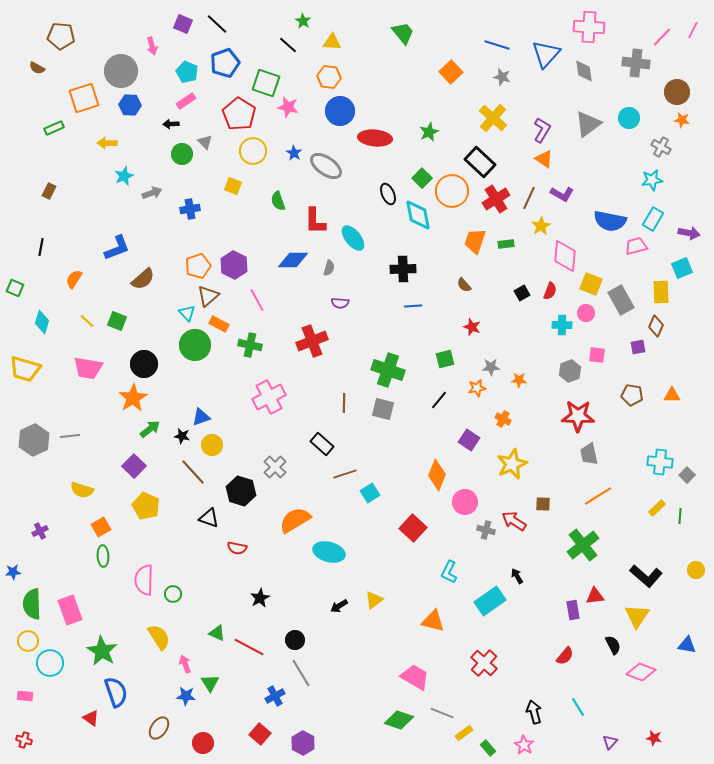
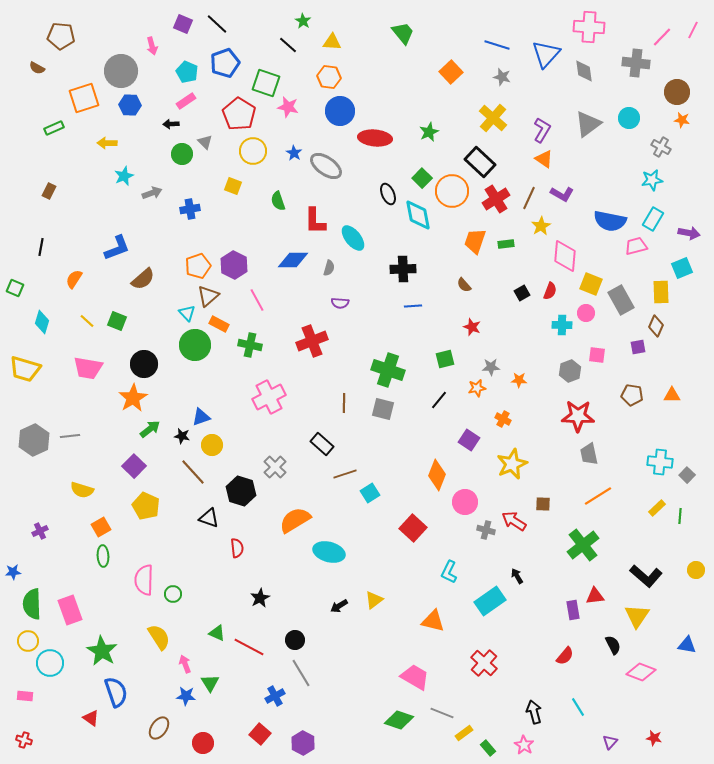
red semicircle at (237, 548): rotated 108 degrees counterclockwise
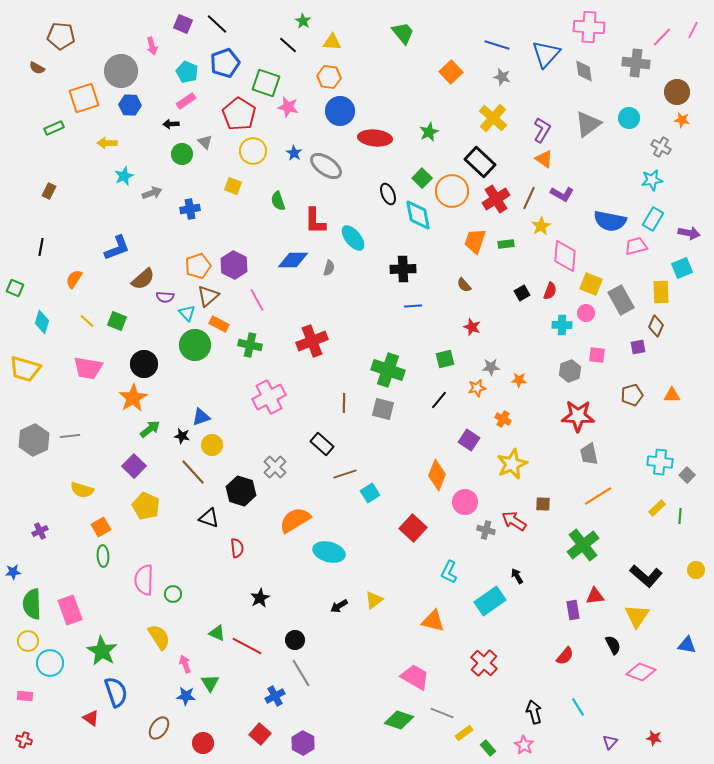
purple semicircle at (340, 303): moved 175 px left, 6 px up
brown pentagon at (632, 395): rotated 25 degrees counterclockwise
red line at (249, 647): moved 2 px left, 1 px up
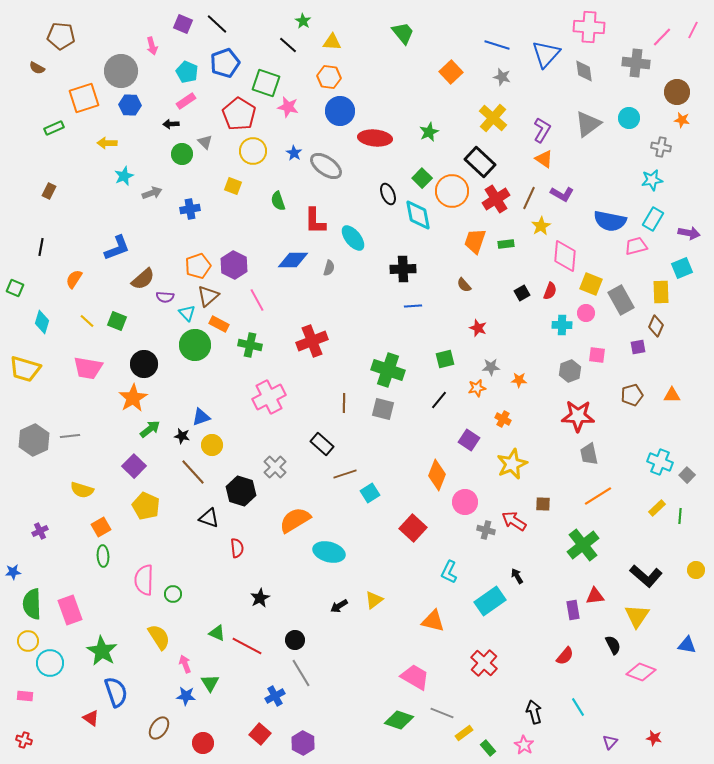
gray cross at (661, 147): rotated 18 degrees counterclockwise
red star at (472, 327): moved 6 px right, 1 px down
cyan cross at (660, 462): rotated 15 degrees clockwise
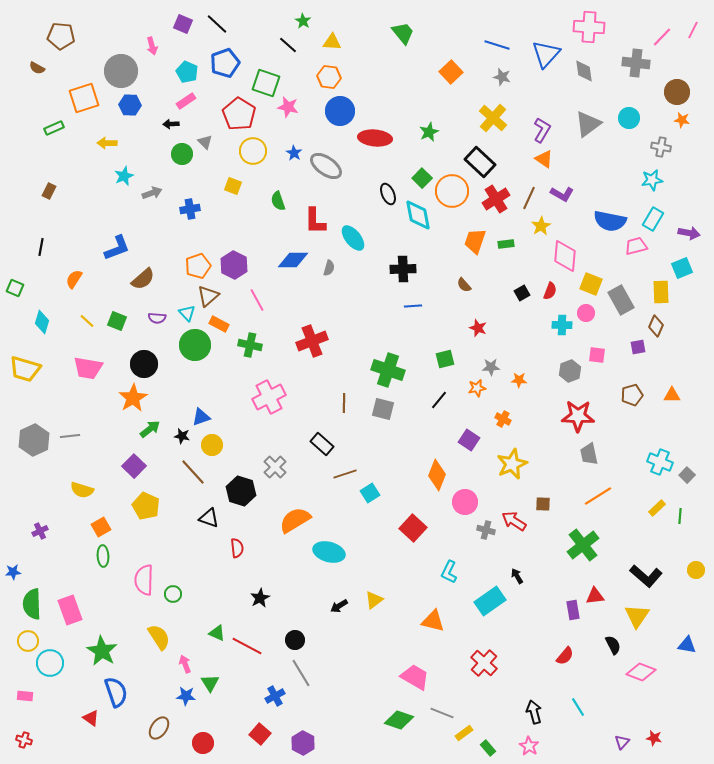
purple semicircle at (165, 297): moved 8 px left, 21 px down
purple triangle at (610, 742): moved 12 px right
pink star at (524, 745): moved 5 px right, 1 px down
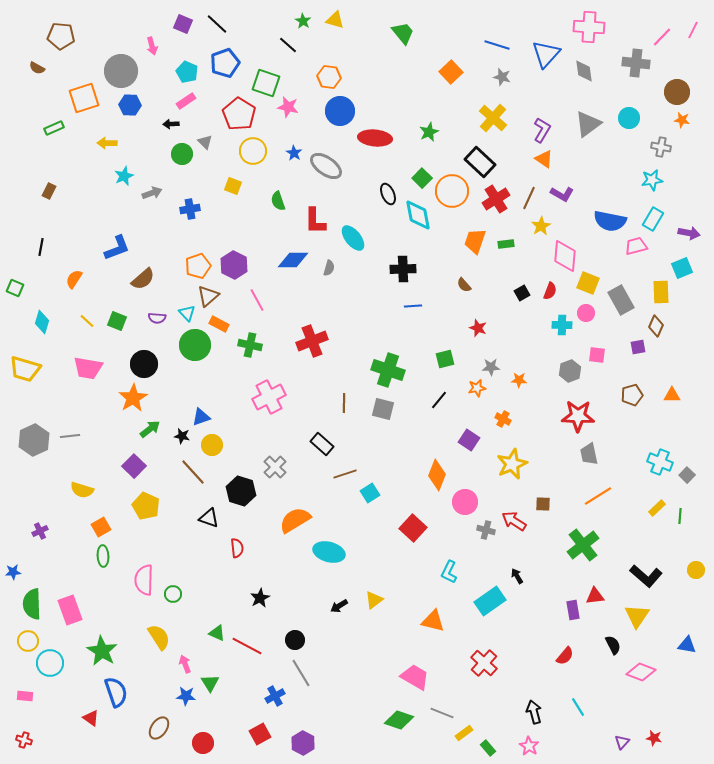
yellow triangle at (332, 42): moved 3 px right, 22 px up; rotated 12 degrees clockwise
yellow square at (591, 284): moved 3 px left, 1 px up
red square at (260, 734): rotated 20 degrees clockwise
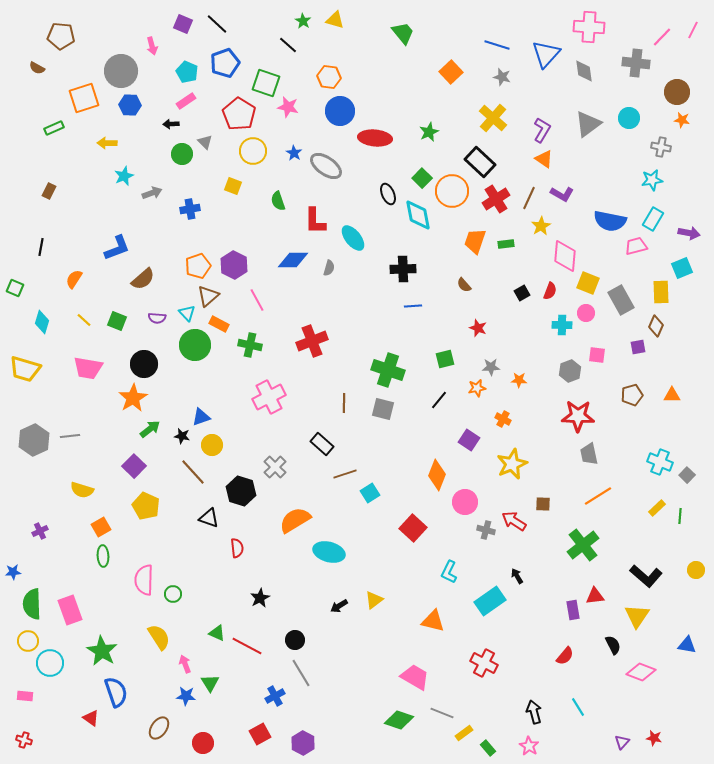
yellow line at (87, 321): moved 3 px left, 1 px up
red cross at (484, 663): rotated 16 degrees counterclockwise
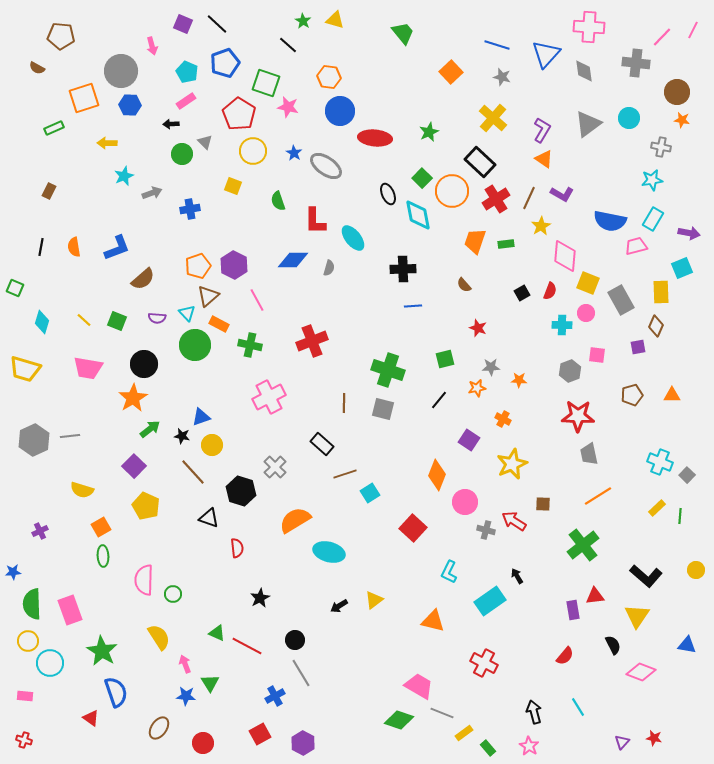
orange semicircle at (74, 279): moved 32 px up; rotated 42 degrees counterclockwise
pink trapezoid at (415, 677): moved 4 px right, 9 px down
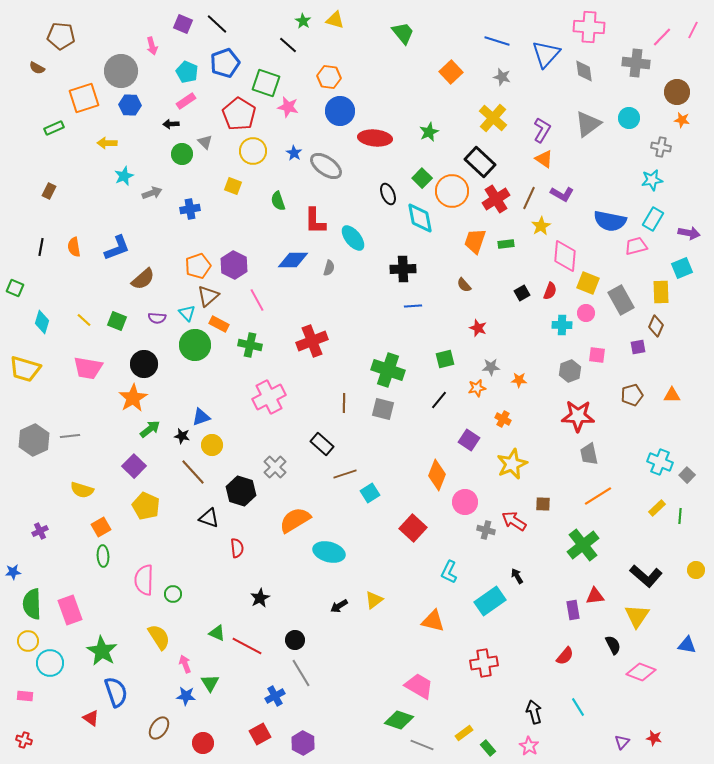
blue line at (497, 45): moved 4 px up
cyan diamond at (418, 215): moved 2 px right, 3 px down
red cross at (484, 663): rotated 36 degrees counterclockwise
gray line at (442, 713): moved 20 px left, 32 px down
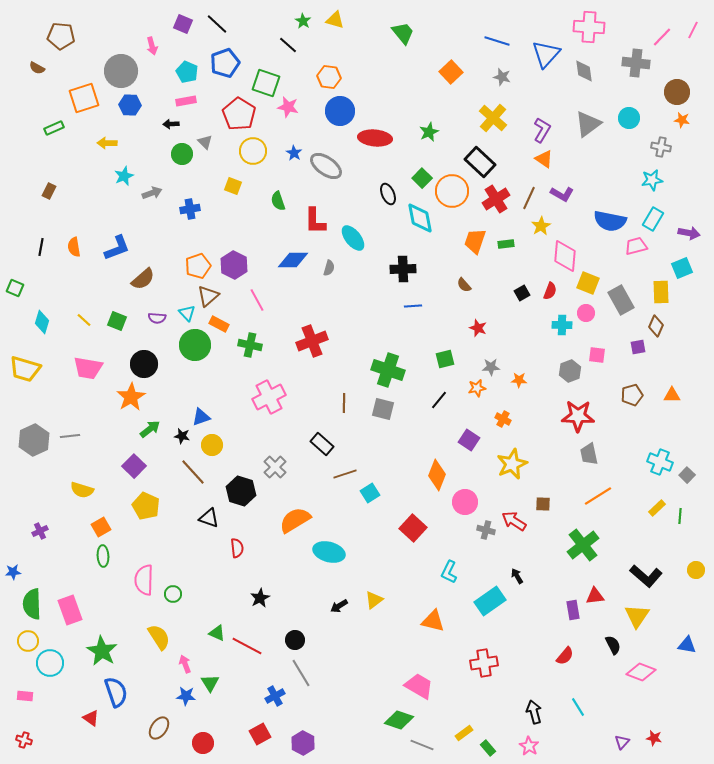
pink rectangle at (186, 101): rotated 24 degrees clockwise
orange star at (133, 398): moved 2 px left, 1 px up
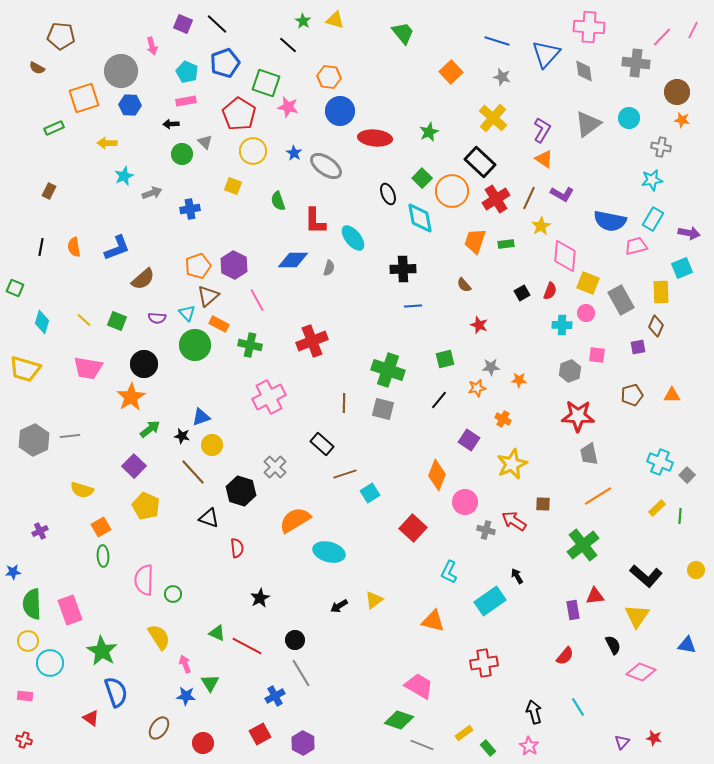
red star at (478, 328): moved 1 px right, 3 px up
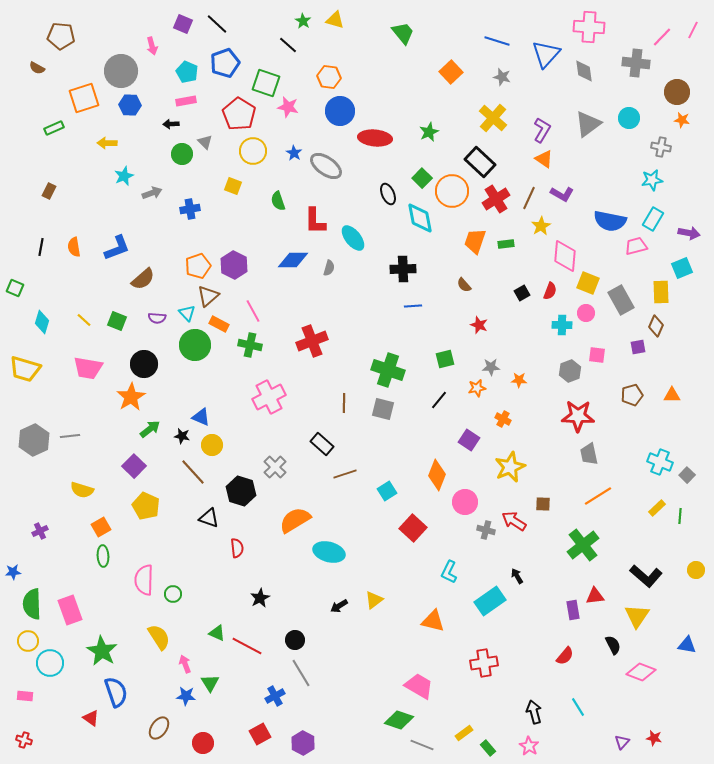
pink line at (257, 300): moved 4 px left, 11 px down
blue triangle at (201, 417): rotated 42 degrees clockwise
yellow star at (512, 464): moved 2 px left, 3 px down
cyan square at (370, 493): moved 17 px right, 2 px up
